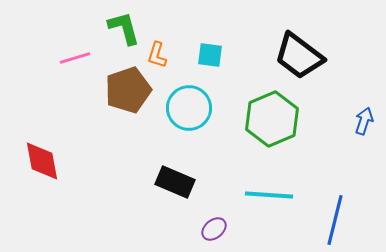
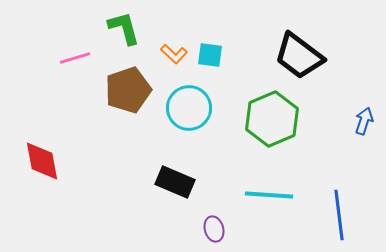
orange L-shape: moved 17 px right, 1 px up; rotated 64 degrees counterclockwise
blue line: moved 4 px right, 5 px up; rotated 21 degrees counterclockwise
purple ellipse: rotated 65 degrees counterclockwise
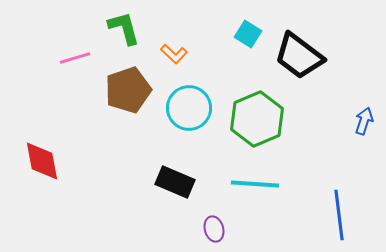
cyan square: moved 38 px right, 21 px up; rotated 24 degrees clockwise
green hexagon: moved 15 px left
cyan line: moved 14 px left, 11 px up
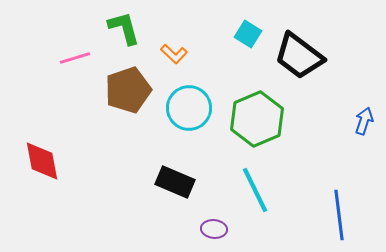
cyan line: moved 6 px down; rotated 60 degrees clockwise
purple ellipse: rotated 70 degrees counterclockwise
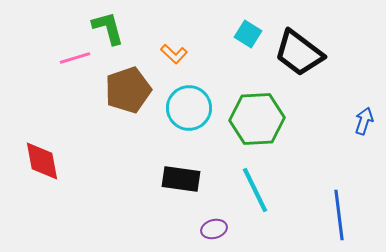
green L-shape: moved 16 px left
black trapezoid: moved 3 px up
green hexagon: rotated 20 degrees clockwise
black rectangle: moved 6 px right, 3 px up; rotated 15 degrees counterclockwise
purple ellipse: rotated 20 degrees counterclockwise
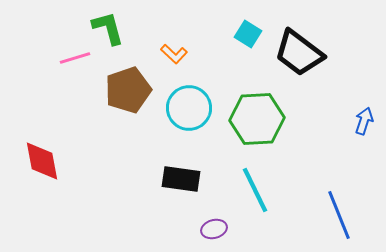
blue line: rotated 15 degrees counterclockwise
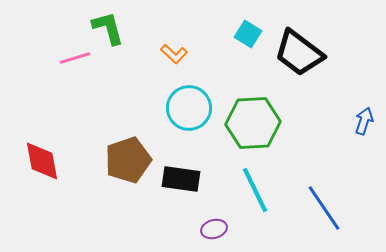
brown pentagon: moved 70 px down
green hexagon: moved 4 px left, 4 px down
blue line: moved 15 px left, 7 px up; rotated 12 degrees counterclockwise
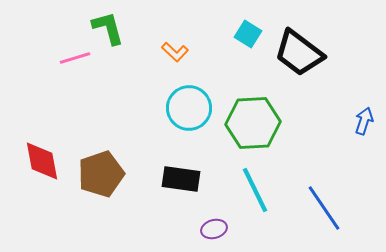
orange L-shape: moved 1 px right, 2 px up
brown pentagon: moved 27 px left, 14 px down
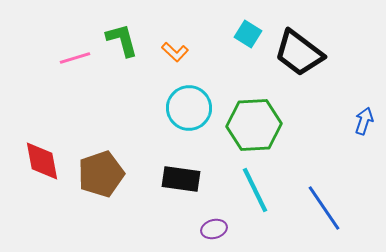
green L-shape: moved 14 px right, 12 px down
green hexagon: moved 1 px right, 2 px down
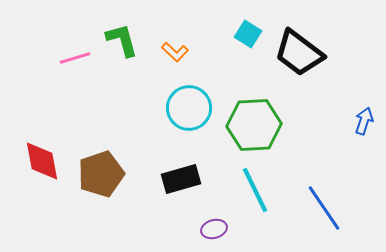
black rectangle: rotated 24 degrees counterclockwise
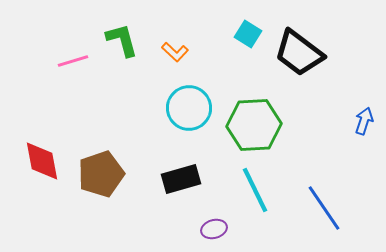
pink line: moved 2 px left, 3 px down
